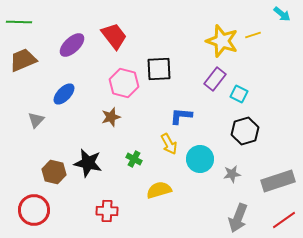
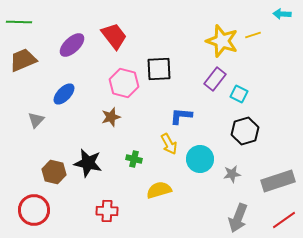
cyan arrow: rotated 144 degrees clockwise
green cross: rotated 14 degrees counterclockwise
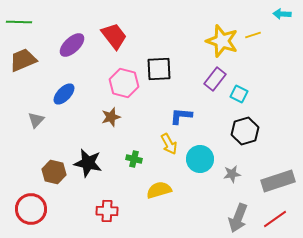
red circle: moved 3 px left, 1 px up
red line: moved 9 px left, 1 px up
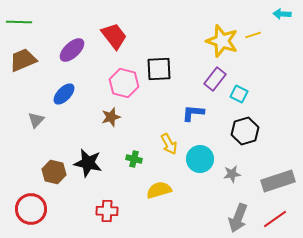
purple ellipse: moved 5 px down
blue L-shape: moved 12 px right, 3 px up
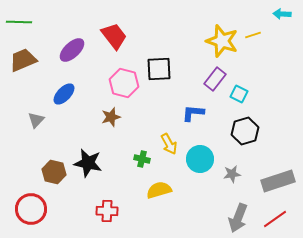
green cross: moved 8 px right
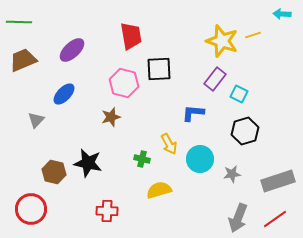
red trapezoid: moved 17 px right; rotated 28 degrees clockwise
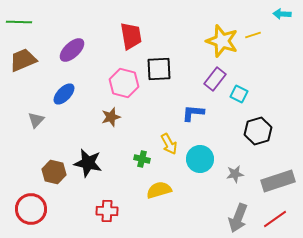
black hexagon: moved 13 px right
gray star: moved 3 px right
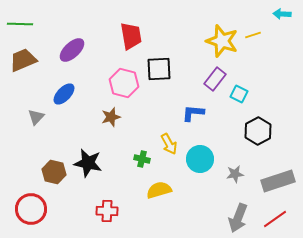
green line: moved 1 px right, 2 px down
gray triangle: moved 3 px up
black hexagon: rotated 12 degrees counterclockwise
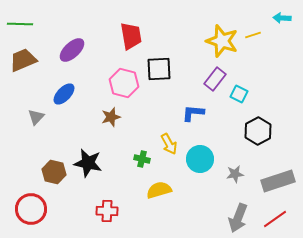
cyan arrow: moved 4 px down
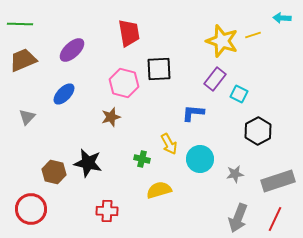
red trapezoid: moved 2 px left, 3 px up
gray triangle: moved 9 px left
red line: rotated 30 degrees counterclockwise
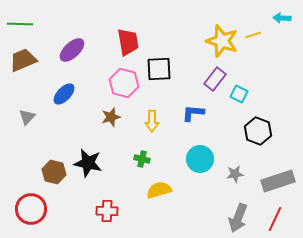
red trapezoid: moved 1 px left, 9 px down
black hexagon: rotated 12 degrees counterclockwise
yellow arrow: moved 17 px left, 23 px up; rotated 30 degrees clockwise
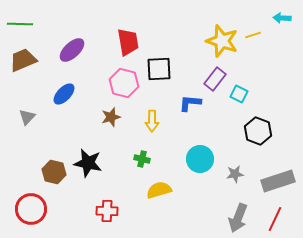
blue L-shape: moved 3 px left, 10 px up
